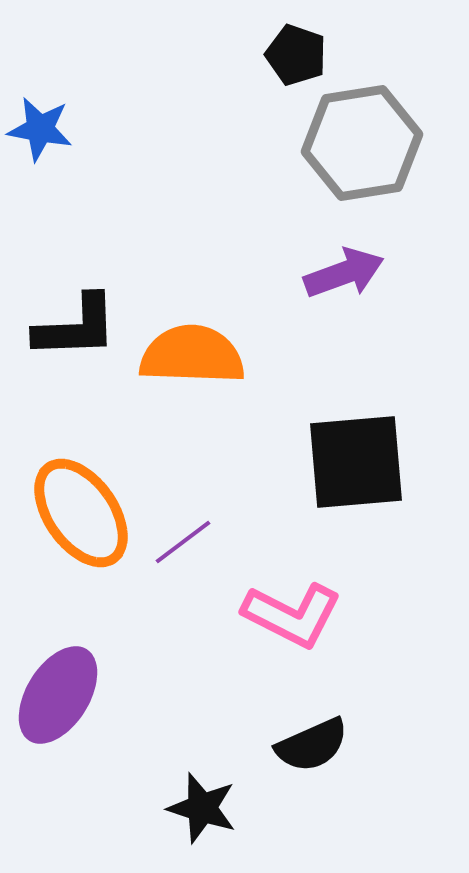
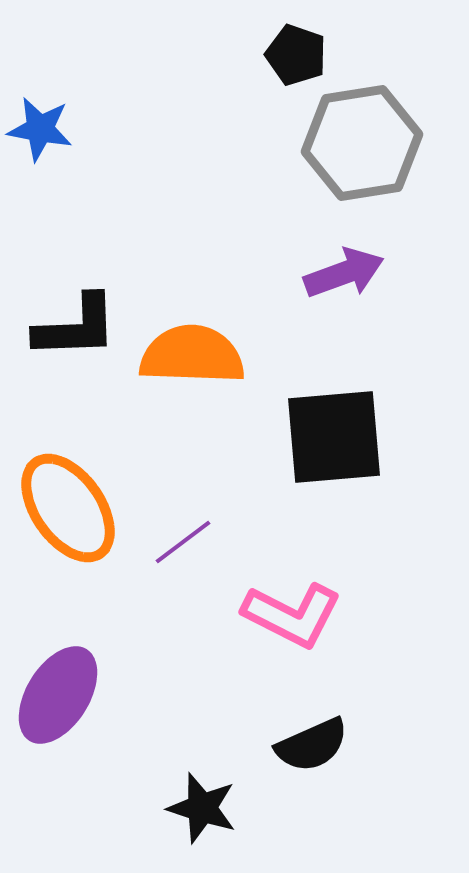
black square: moved 22 px left, 25 px up
orange ellipse: moved 13 px left, 5 px up
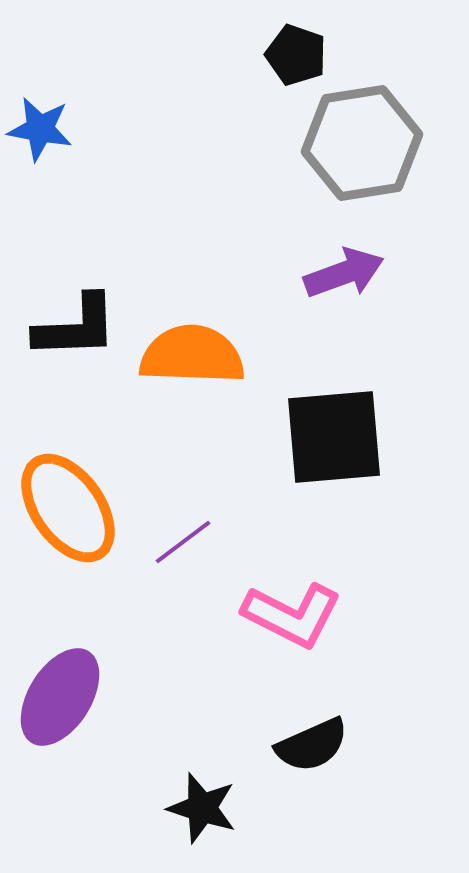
purple ellipse: moved 2 px right, 2 px down
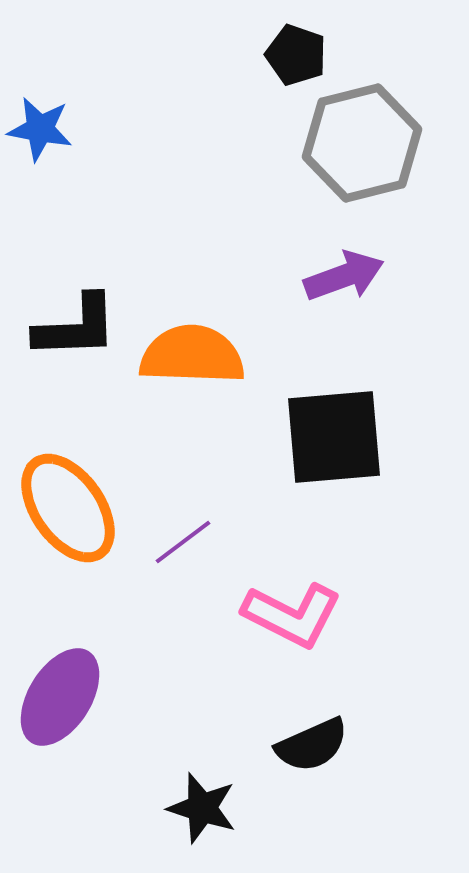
gray hexagon: rotated 5 degrees counterclockwise
purple arrow: moved 3 px down
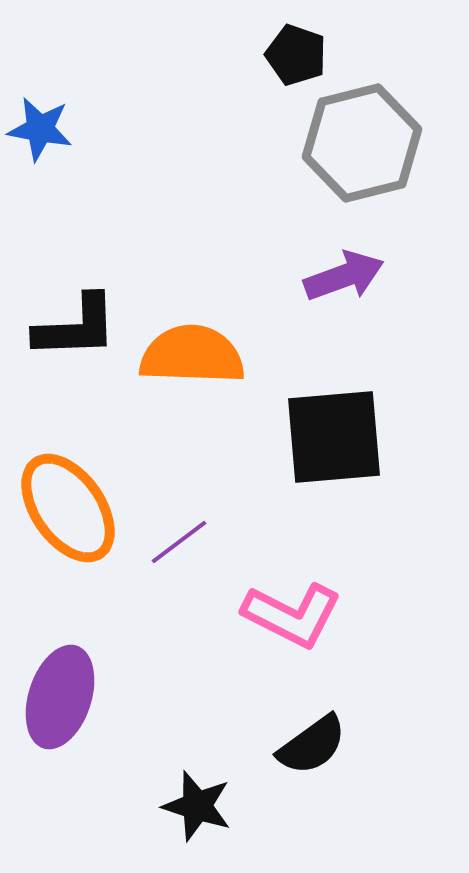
purple line: moved 4 px left
purple ellipse: rotated 14 degrees counterclockwise
black semicircle: rotated 12 degrees counterclockwise
black star: moved 5 px left, 2 px up
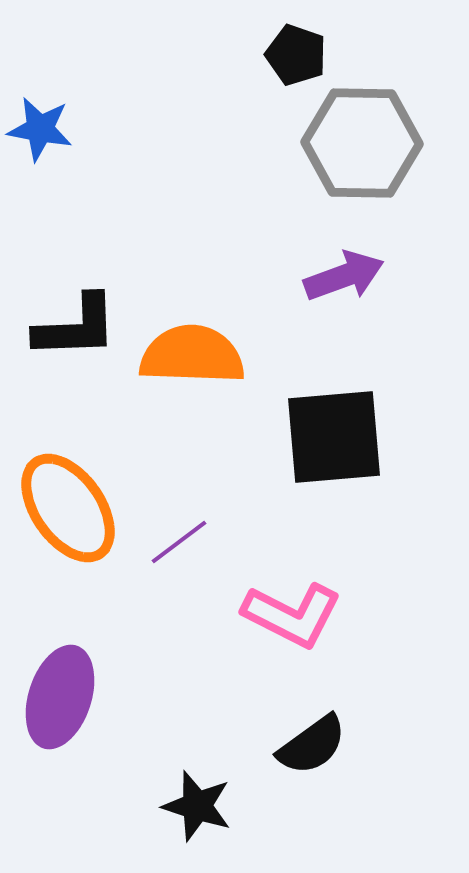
gray hexagon: rotated 15 degrees clockwise
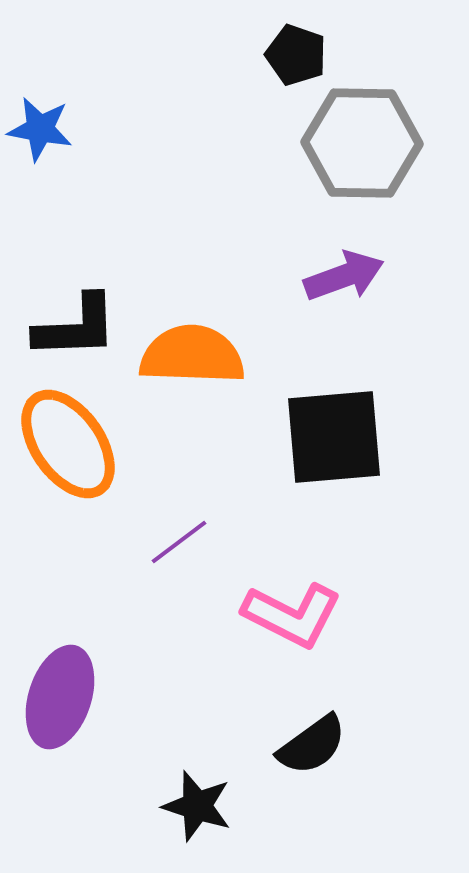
orange ellipse: moved 64 px up
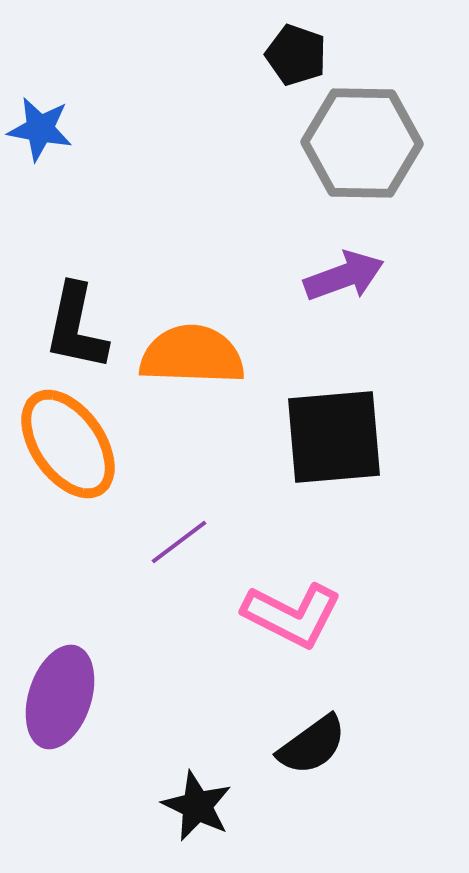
black L-shape: rotated 104 degrees clockwise
black star: rotated 8 degrees clockwise
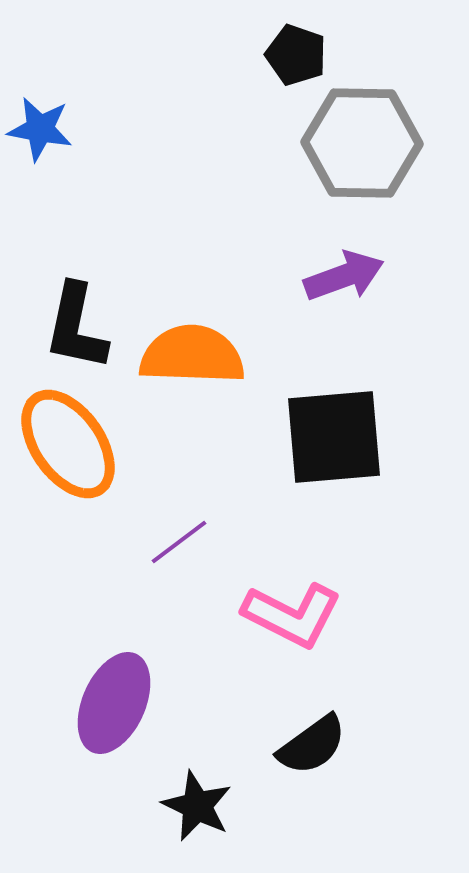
purple ellipse: moved 54 px right, 6 px down; rotated 6 degrees clockwise
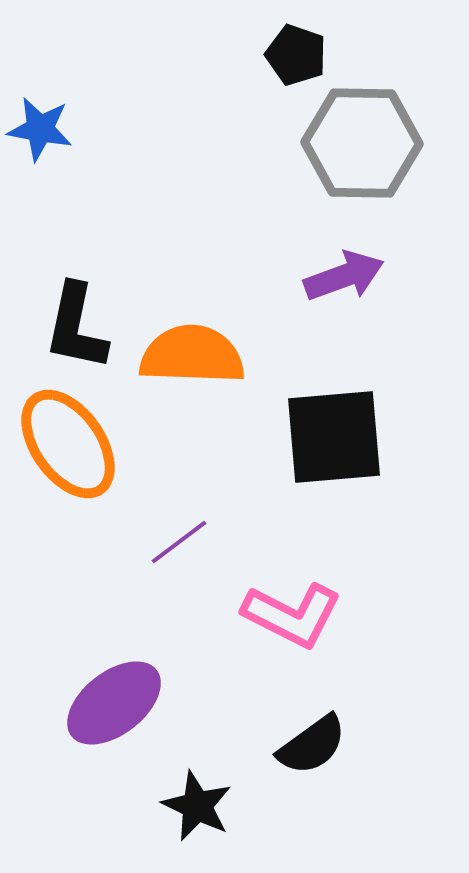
purple ellipse: rotated 28 degrees clockwise
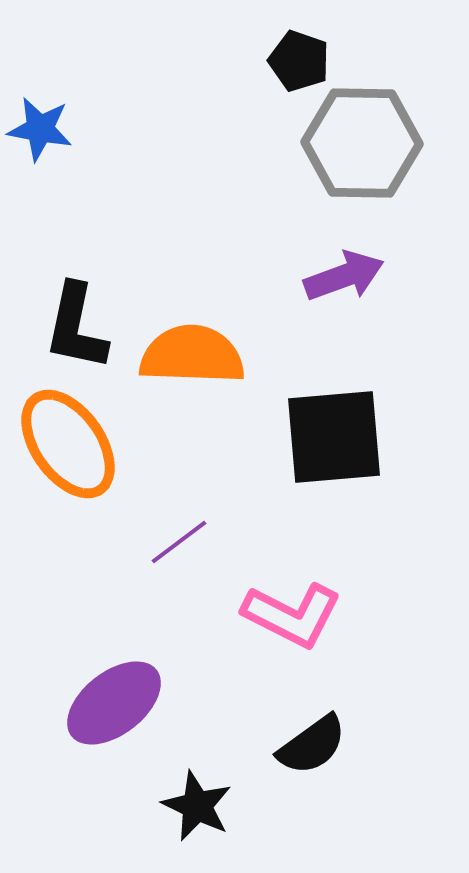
black pentagon: moved 3 px right, 6 px down
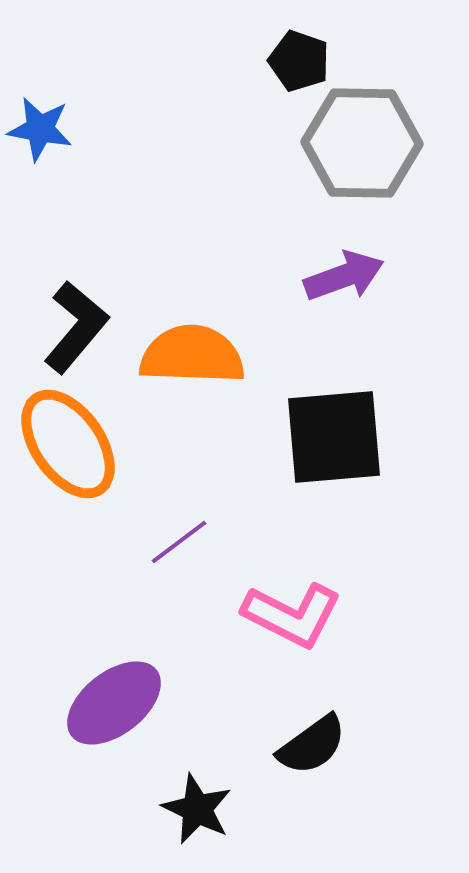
black L-shape: rotated 152 degrees counterclockwise
black star: moved 3 px down
